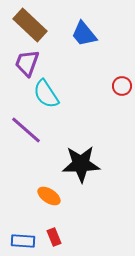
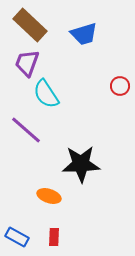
blue trapezoid: rotated 68 degrees counterclockwise
red circle: moved 2 px left
orange ellipse: rotated 15 degrees counterclockwise
red rectangle: rotated 24 degrees clockwise
blue rectangle: moved 6 px left, 4 px up; rotated 25 degrees clockwise
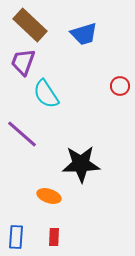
purple trapezoid: moved 4 px left, 1 px up
purple line: moved 4 px left, 4 px down
blue rectangle: moved 1 px left; rotated 65 degrees clockwise
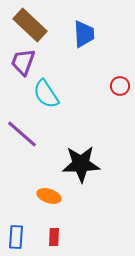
blue trapezoid: rotated 76 degrees counterclockwise
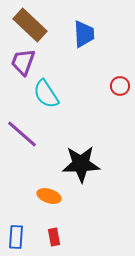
red rectangle: rotated 12 degrees counterclockwise
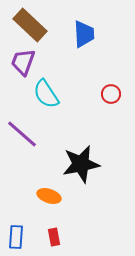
red circle: moved 9 px left, 8 px down
black star: rotated 9 degrees counterclockwise
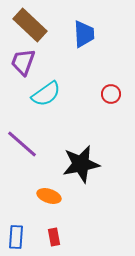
cyan semicircle: rotated 92 degrees counterclockwise
purple line: moved 10 px down
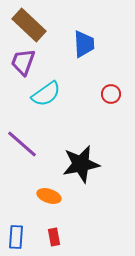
brown rectangle: moved 1 px left
blue trapezoid: moved 10 px down
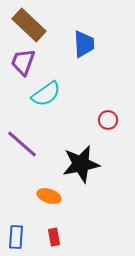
red circle: moved 3 px left, 26 px down
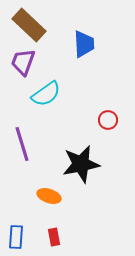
purple line: rotated 32 degrees clockwise
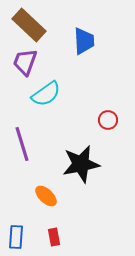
blue trapezoid: moved 3 px up
purple trapezoid: moved 2 px right
orange ellipse: moved 3 px left; rotated 25 degrees clockwise
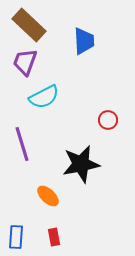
cyan semicircle: moved 2 px left, 3 px down; rotated 8 degrees clockwise
orange ellipse: moved 2 px right
